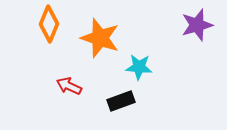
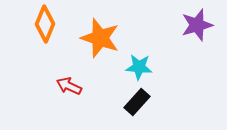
orange diamond: moved 4 px left
black rectangle: moved 16 px right, 1 px down; rotated 28 degrees counterclockwise
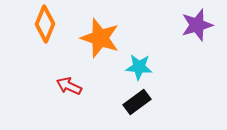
black rectangle: rotated 12 degrees clockwise
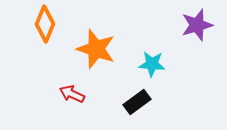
orange star: moved 4 px left, 11 px down
cyan star: moved 13 px right, 3 px up
red arrow: moved 3 px right, 8 px down
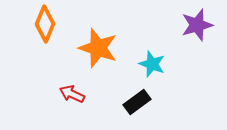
orange star: moved 2 px right, 1 px up
cyan star: rotated 16 degrees clockwise
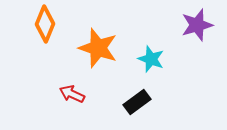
cyan star: moved 1 px left, 5 px up
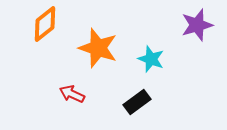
orange diamond: rotated 30 degrees clockwise
